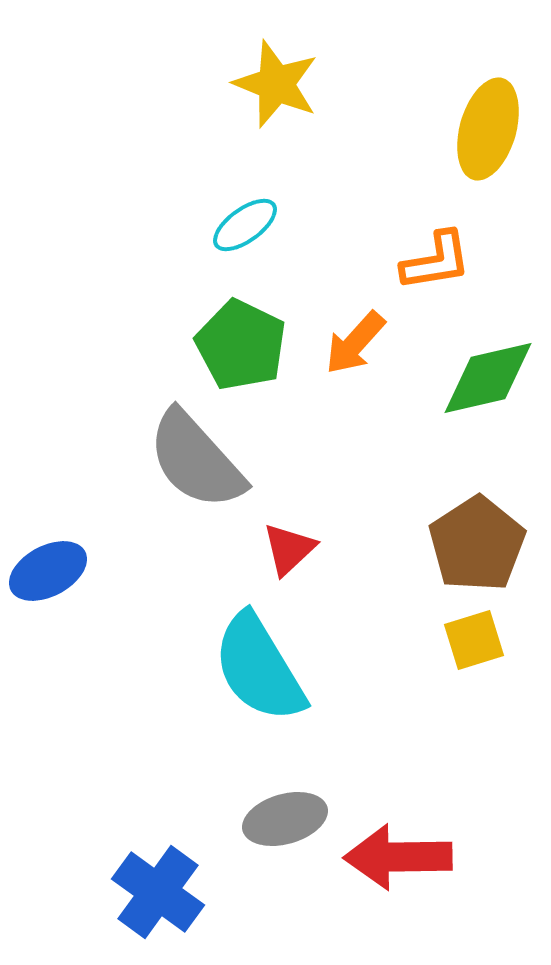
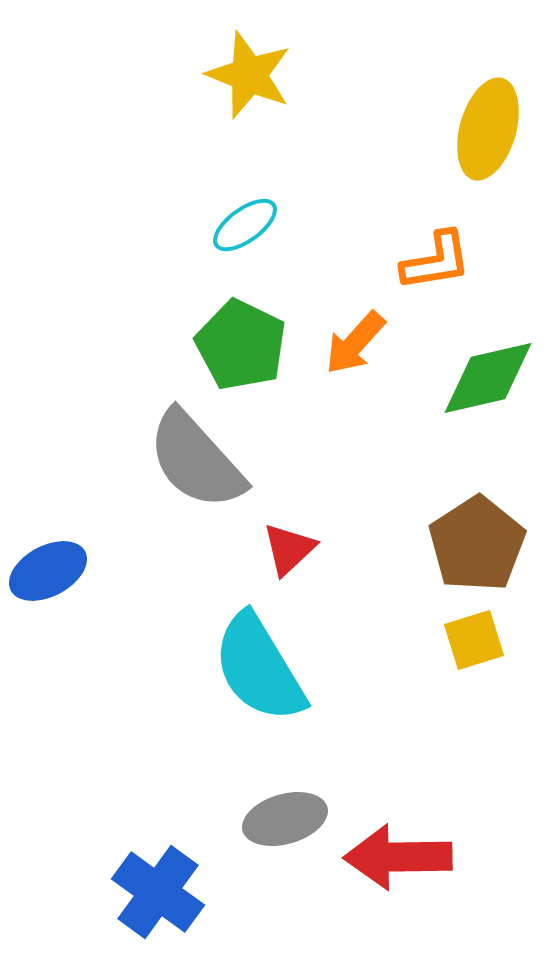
yellow star: moved 27 px left, 9 px up
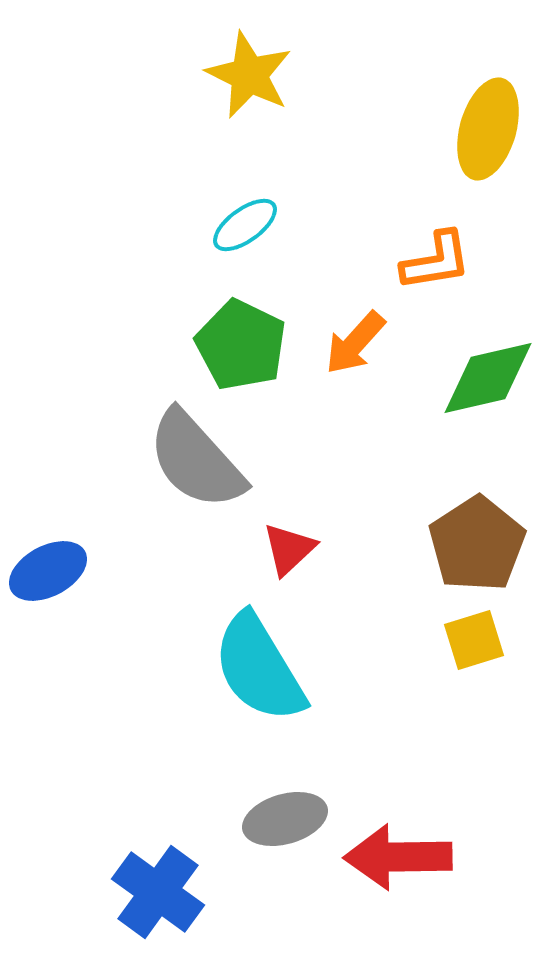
yellow star: rotated 4 degrees clockwise
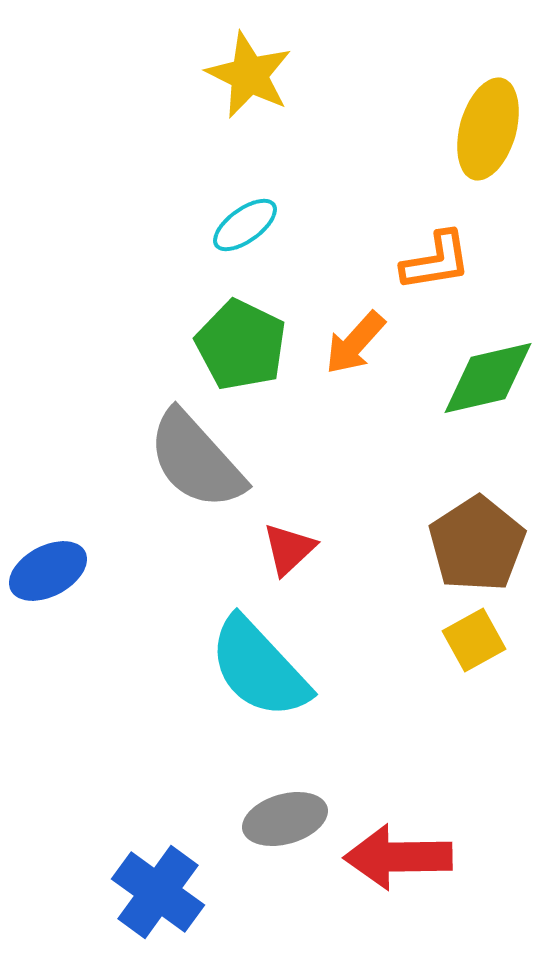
yellow square: rotated 12 degrees counterclockwise
cyan semicircle: rotated 12 degrees counterclockwise
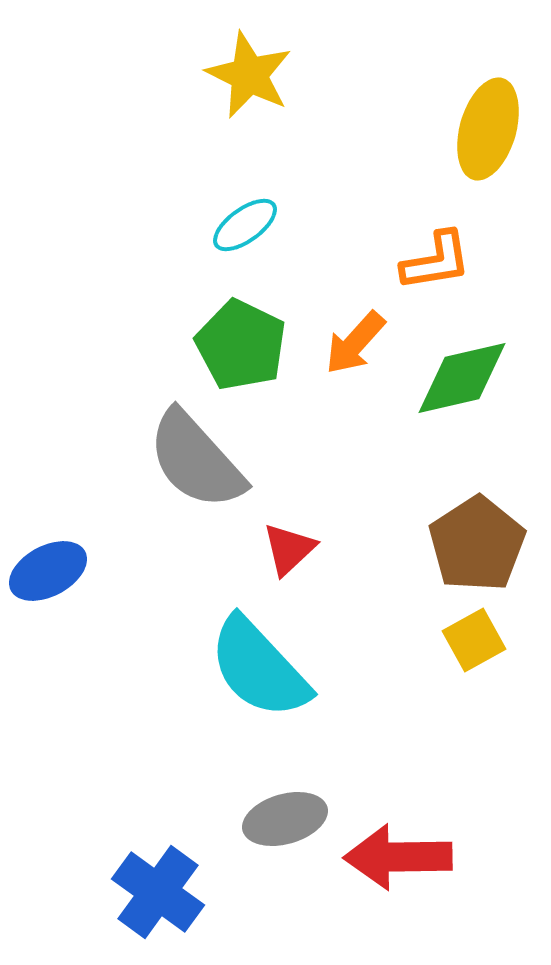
green diamond: moved 26 px left
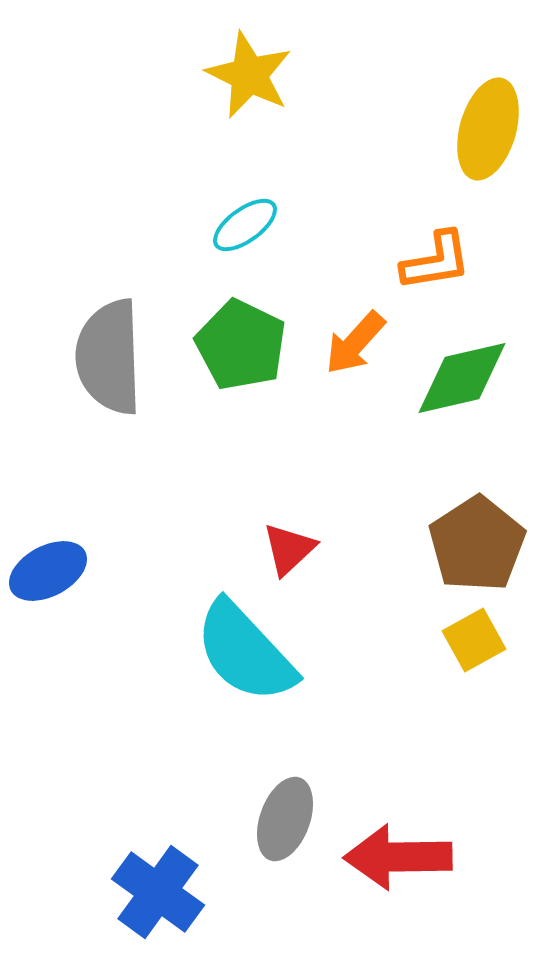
gray semicircle: moved 87 px left, 103 px up; rotated 40 degrees clockwise
cyan semicircle: moved 14 px left, 16 px up
gray ellipse: rotated 54 degrees counterclockwise
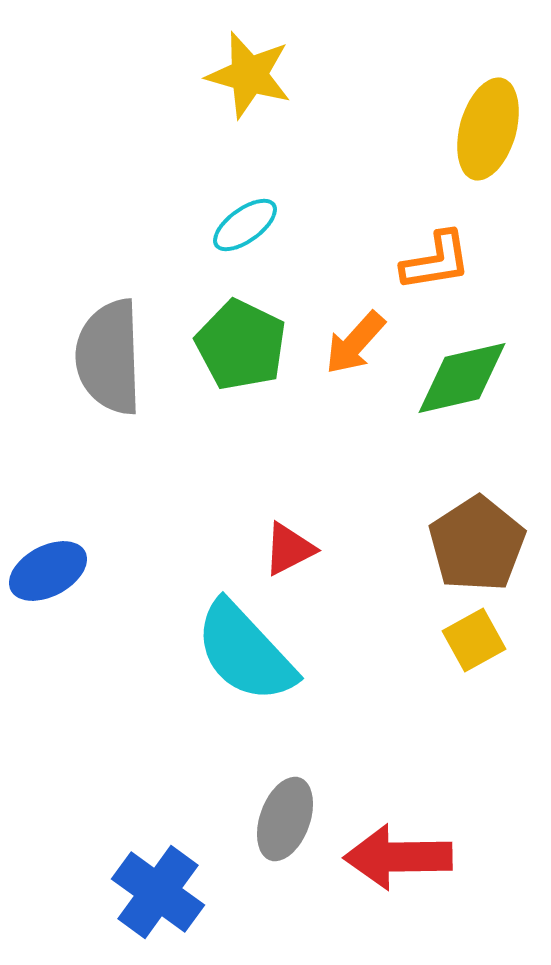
yellow star: rotated 10 degrees counterclockwise
red triangle: rotated 16 degrees clockwise
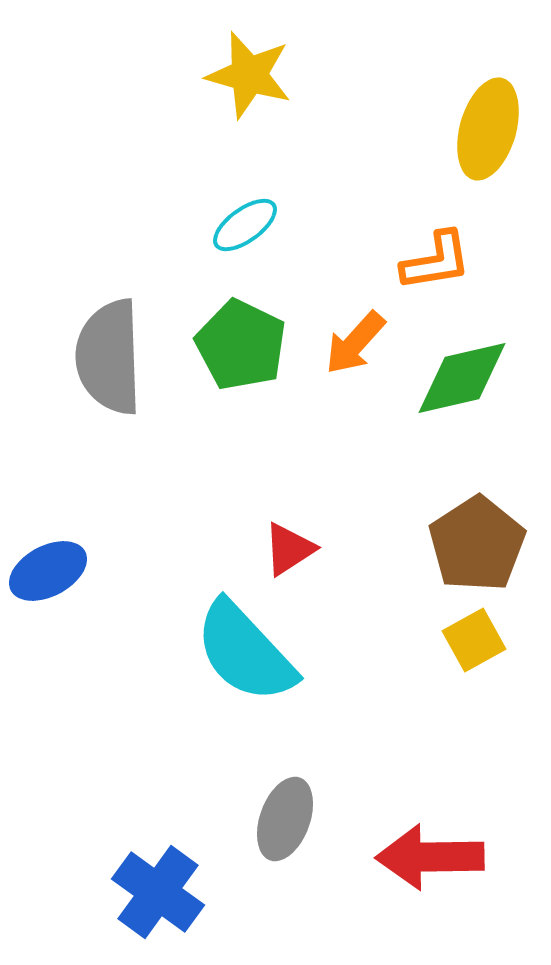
red triangle: rotated 6 degrees counterclockwise
red arrow: moved 32 px right
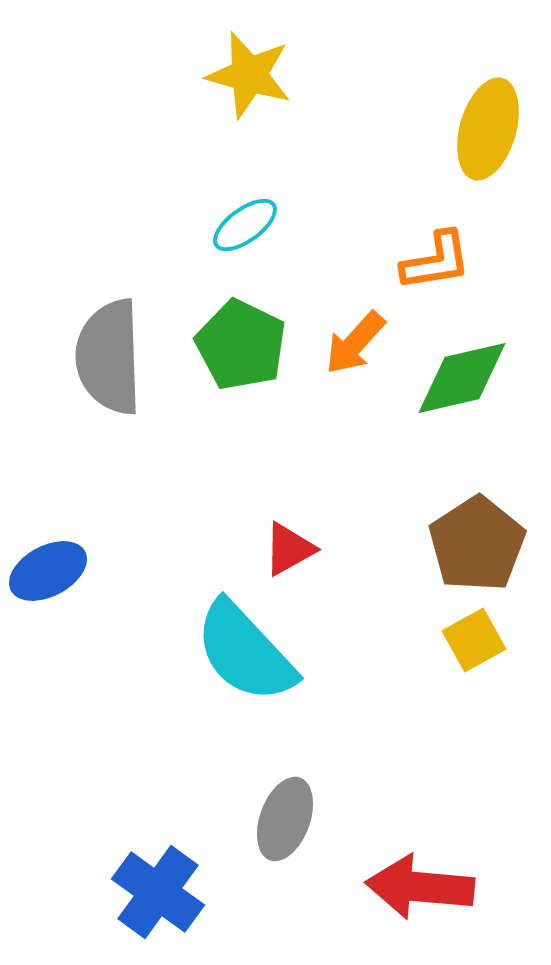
red triangle: rotated 4 degrees clockwise
red arrow: moved 10 px left, 30 px down; rotated 6 degrees clockwise
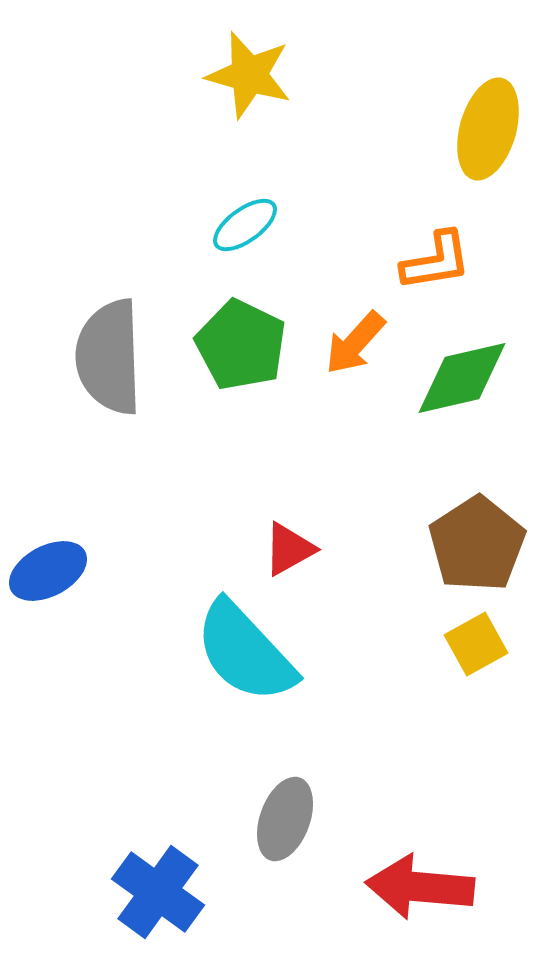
yellow square: moved 2 px right, 4 px down
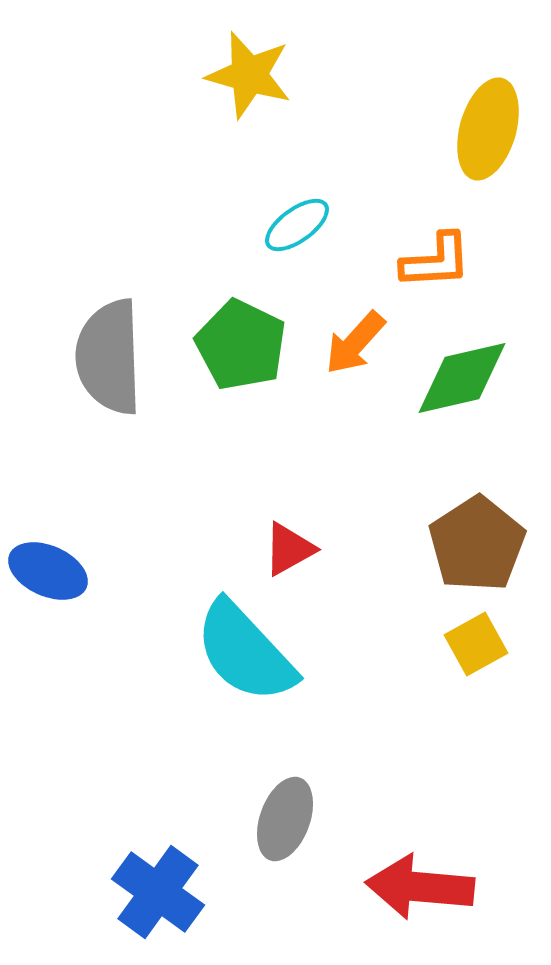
cyan ellipse: moved 52 px right
orange L-shape: rotated 6 degrees clockwise
blue ellipse: rotated 52 degrees clockwise
